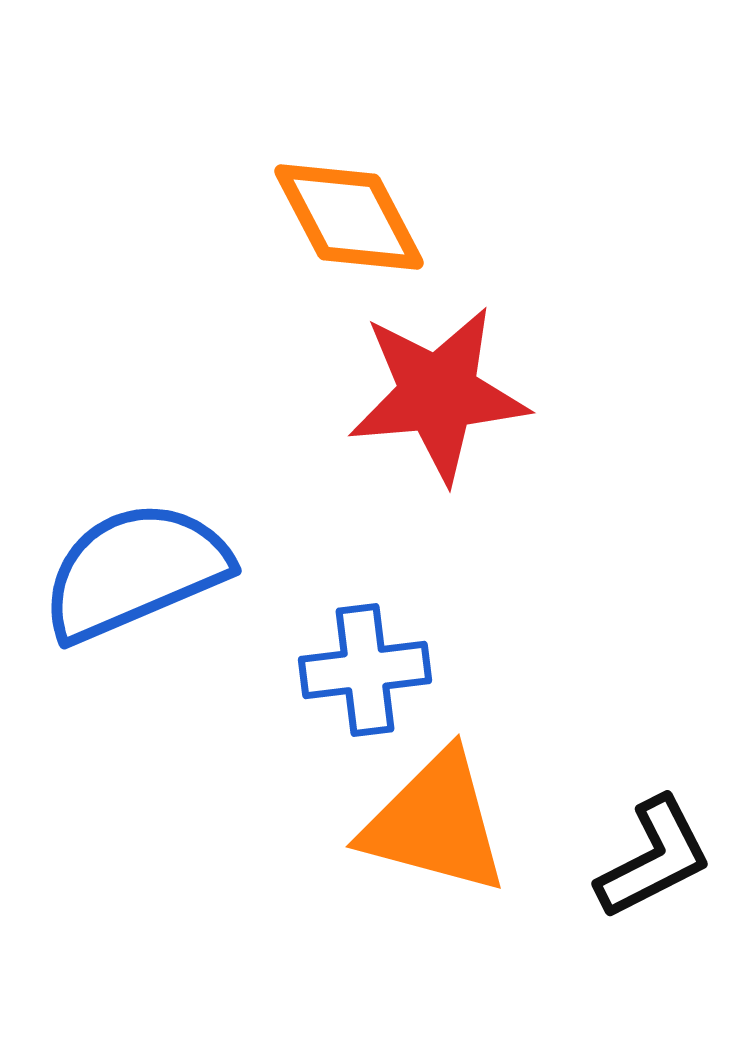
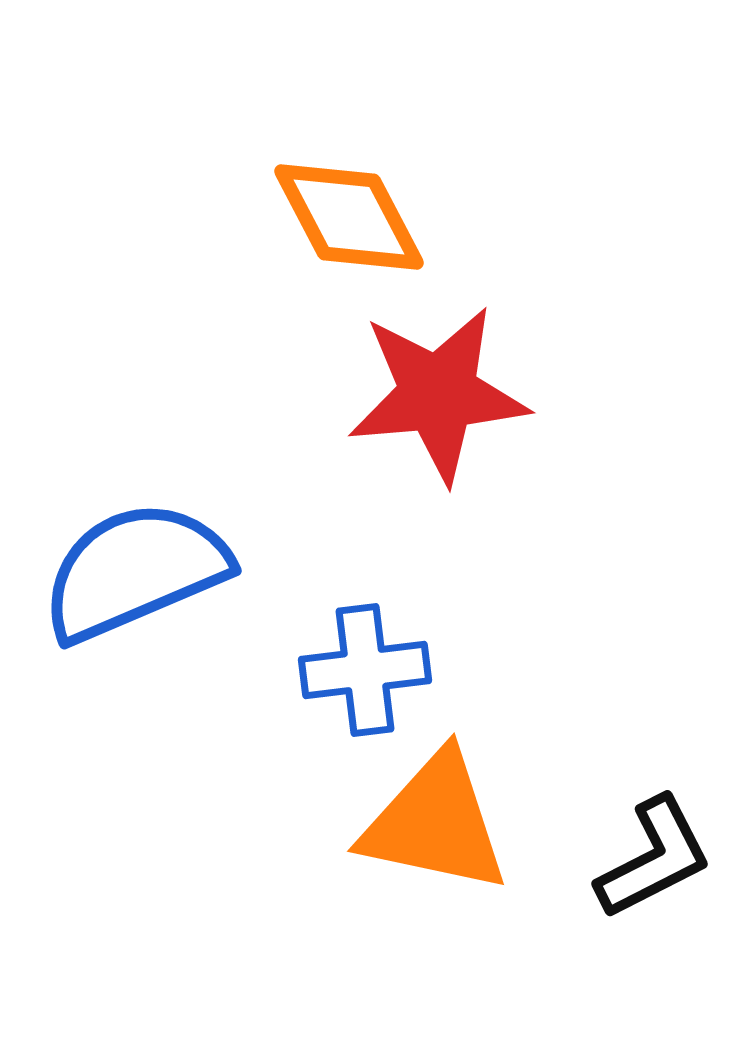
orange triangle: rotated 3 degrees counterclockwise
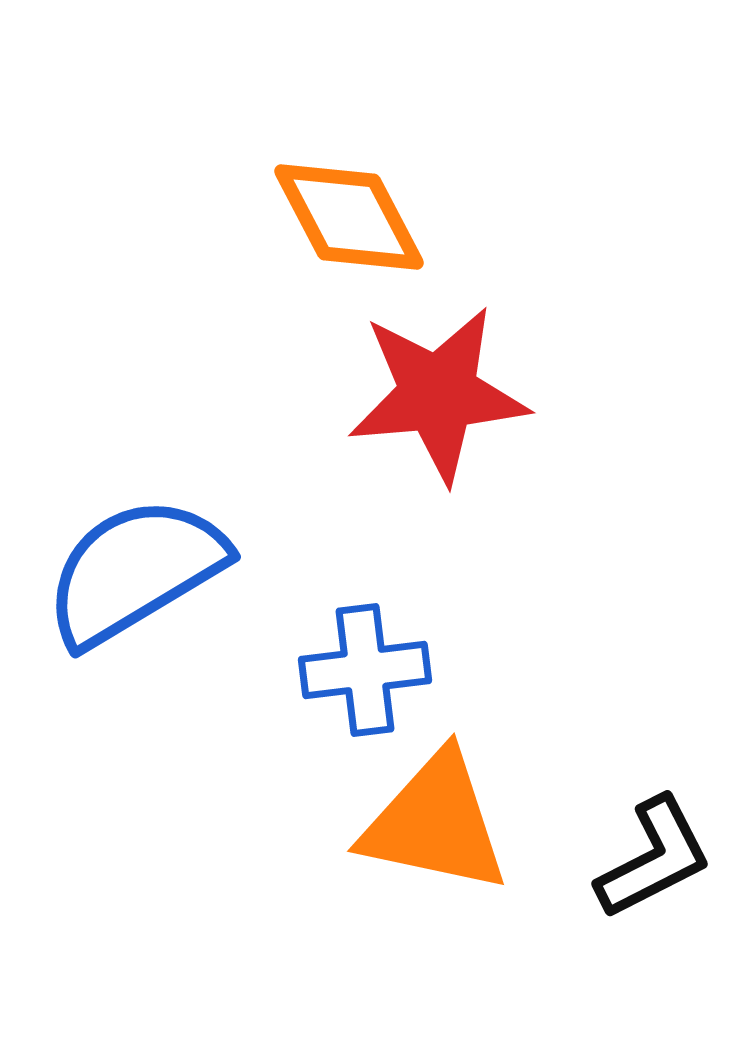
blue semicircle: rotated 8 degrees counterclockwise
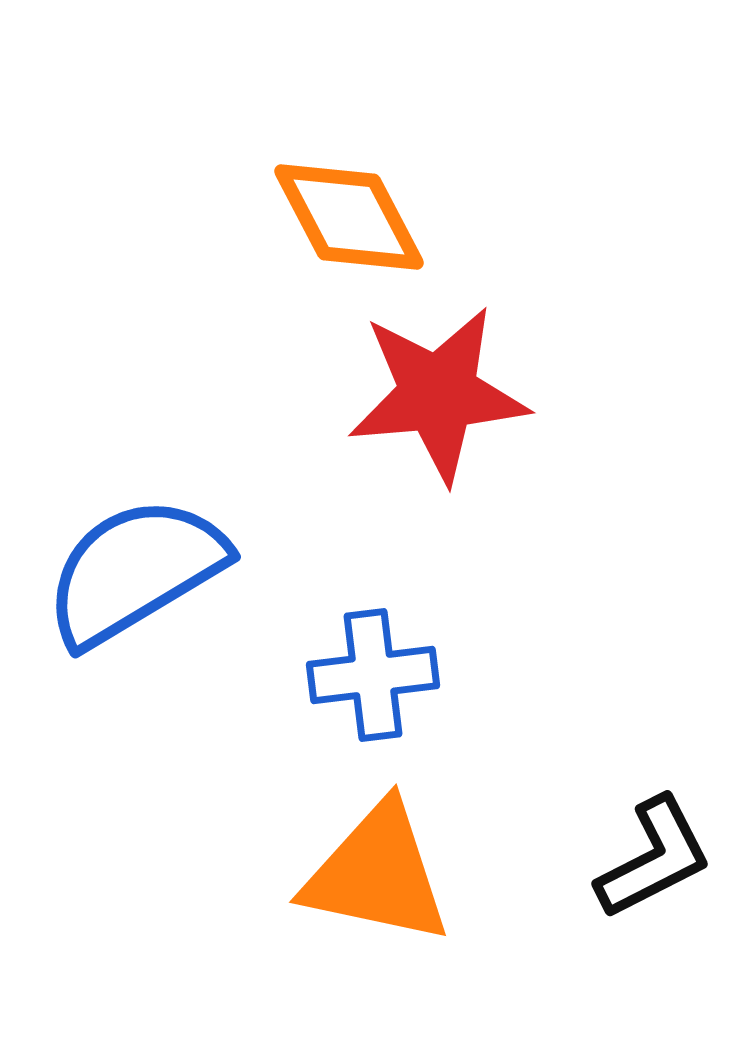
blue cross: moved 8 px right, 5 px down
orange triangle: moved 58 px left, 51 px down
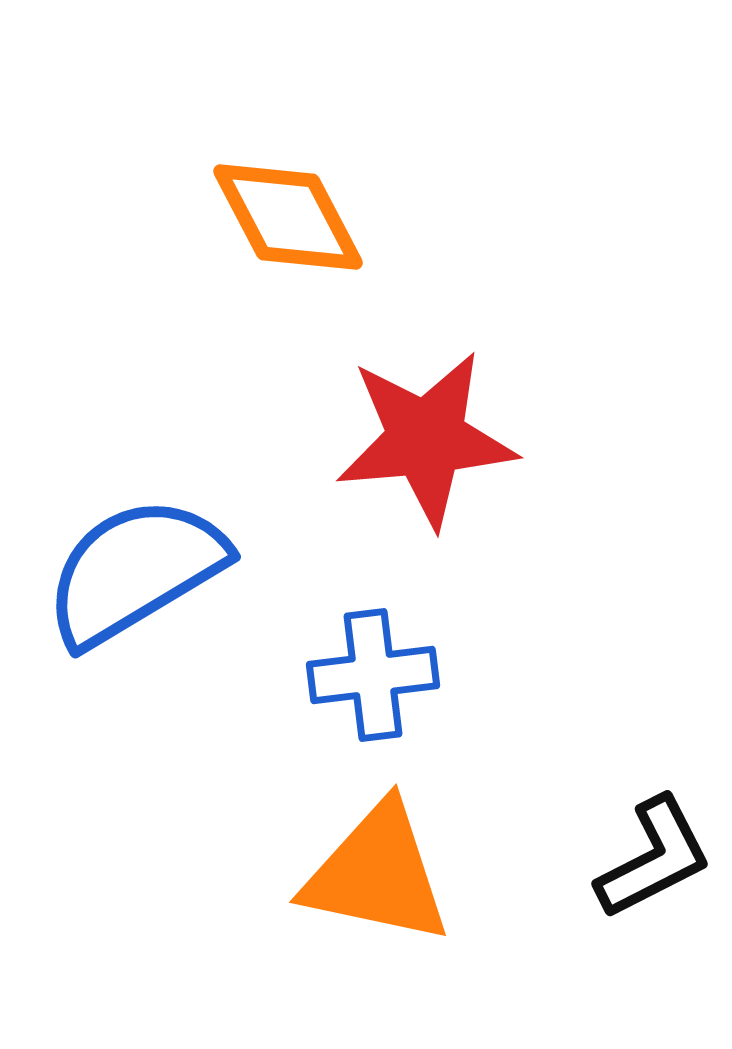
orange diamond: moved 61 px left
red star: moved 12 px left, 45 px down
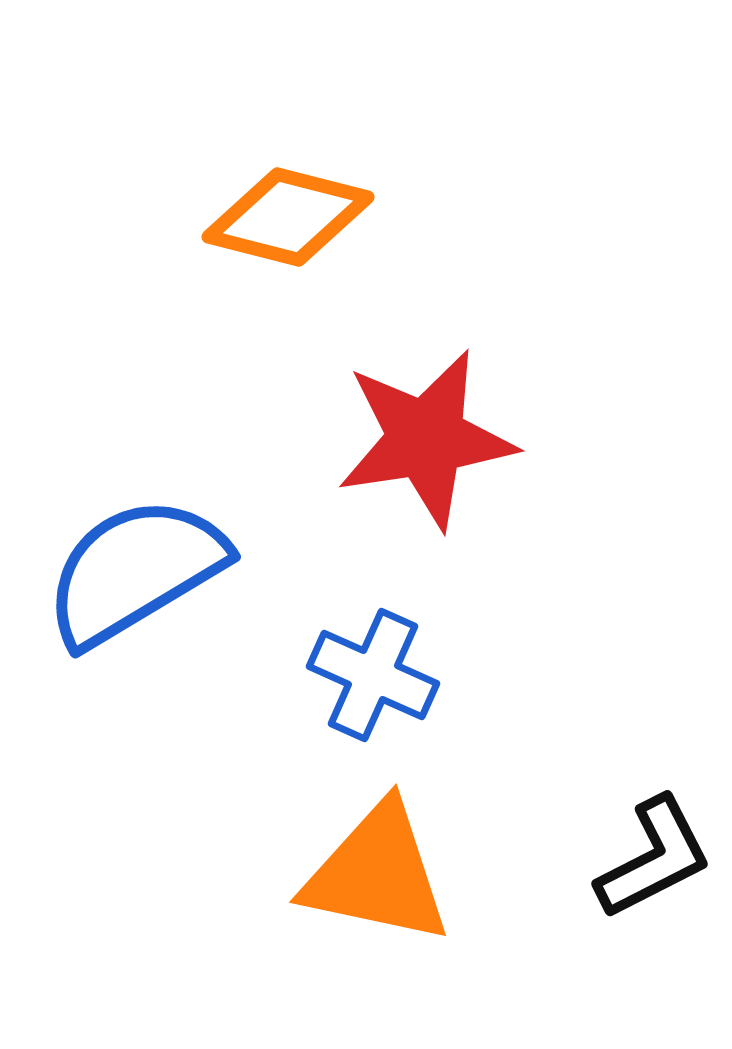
orange diamond: rotated 48 degrees counterclockwise
red star: rotated 4 degrees counterclockwise
blue cross: rotated 31 degrees clockwise
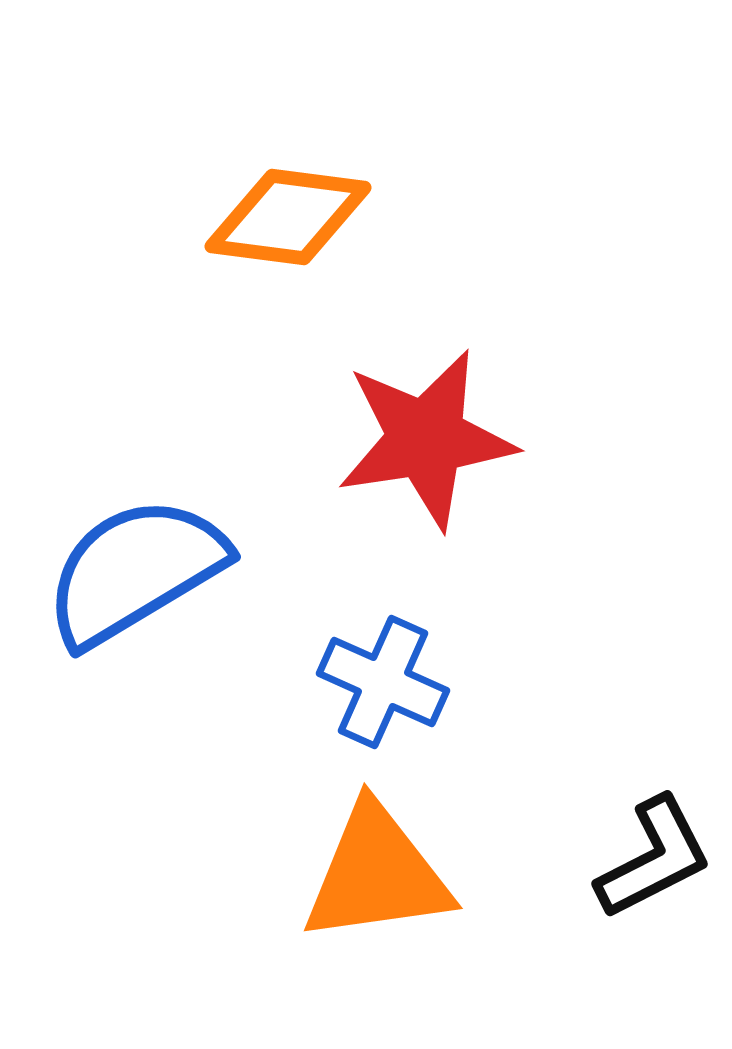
orange diamond: rotated 7 degrees counterclockwise
blue cross: moved 10 px right, 7 px down
orange triangle: rotated 20 degrees counterclockwise
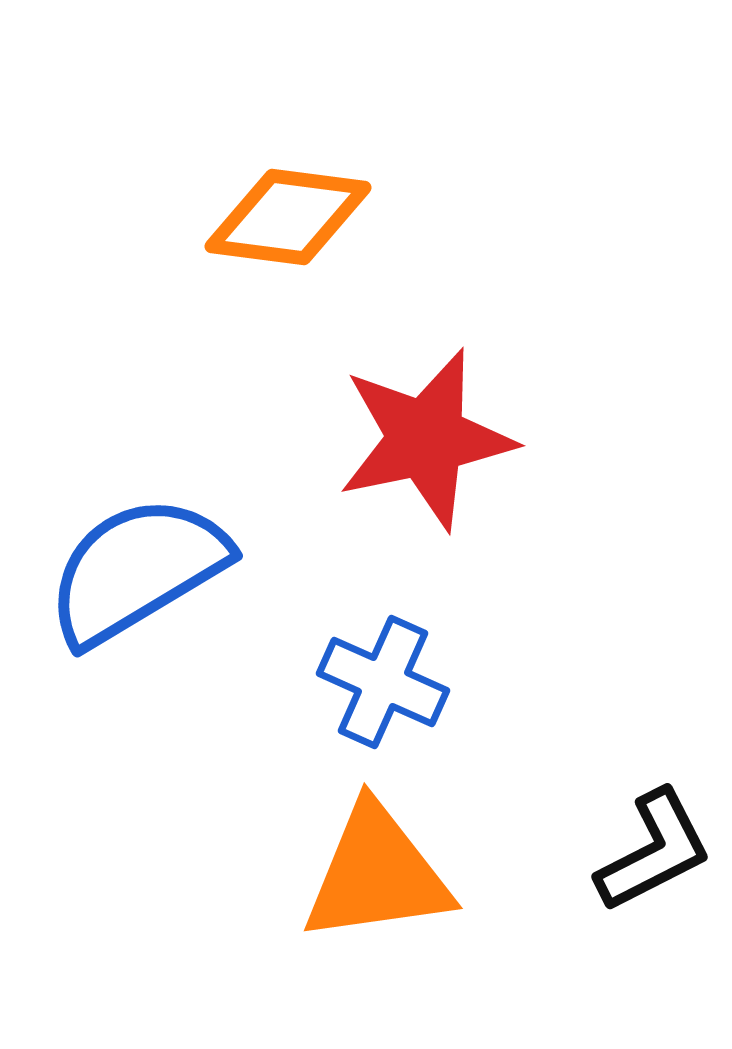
red star: rotated 3 degrees counterclockwise
blue semicircle: moved 2 px right, 1 px up
black L-shape: moved 7 px up
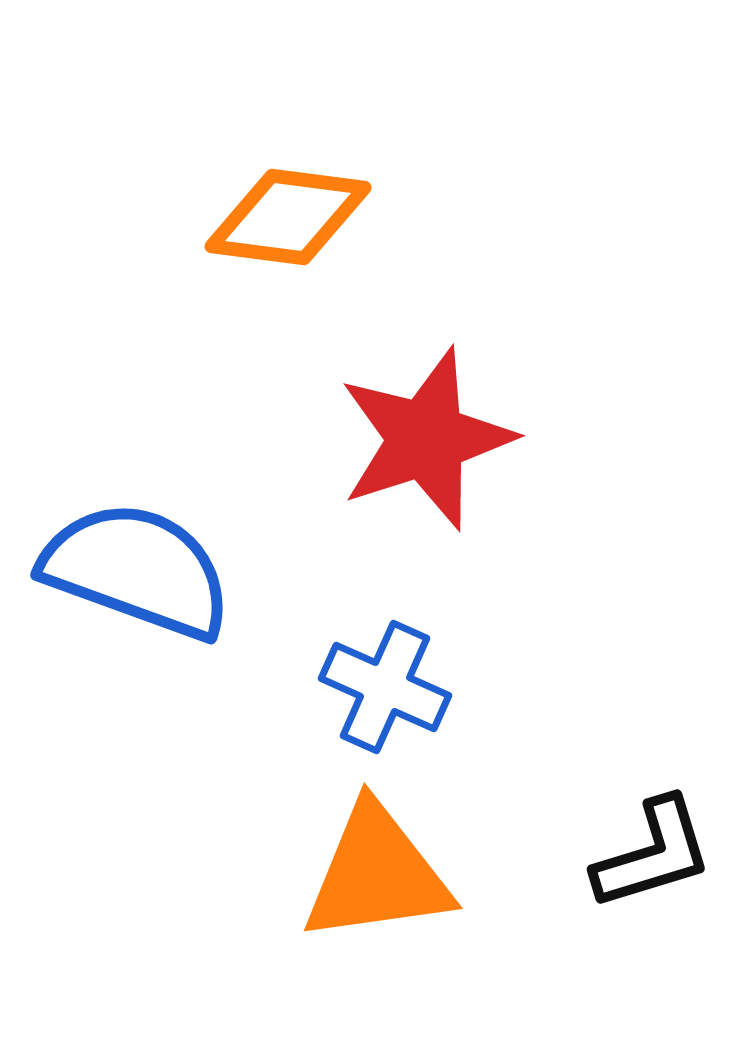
red star: rotated 6 degrees counterclockwise
blue semicircle: rotated 51 degrees clockwise
blue cross: moved 2 px right, 5 px down
black L-shape: moved 1 px left, 3 px down; rotated 10 degrees clockwise
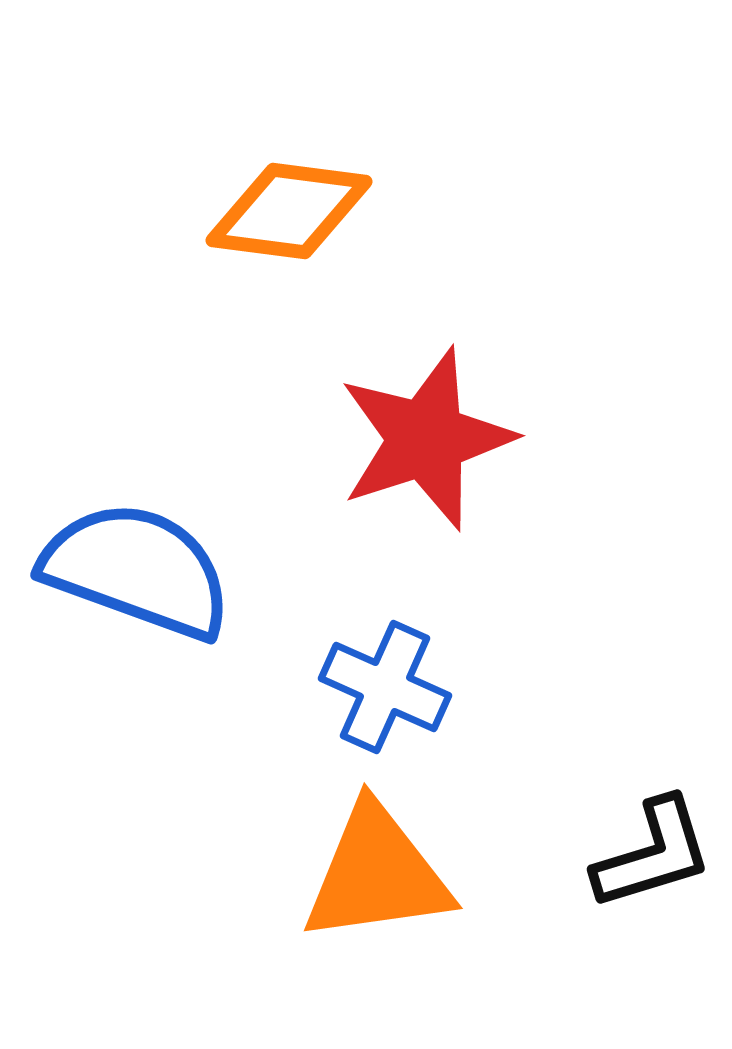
orange diamond: moved 1 px right, 6 px up
